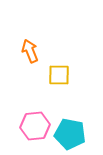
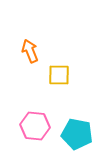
pink hexagon: rotated 12 degrees clockwise
cyan pentagon: moved 7 px right
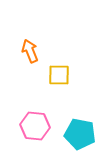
cyan pentagon: moved 3 px right
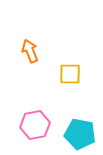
yellow square: moved 11 px right, 1 px up
pink hexagon: moved 1 px up; rotated 16 degrees counterclockwise
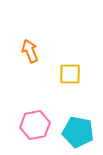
cyan pentagon: moved 2 px left, 2 px up
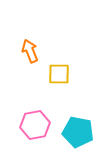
yellow square: moved 11 px left
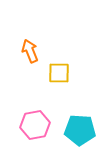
yellow square: moved 1 px up
cyan pentagon: moved 2 px right, 2 px up; rotated 8 degrees counterclockwise
